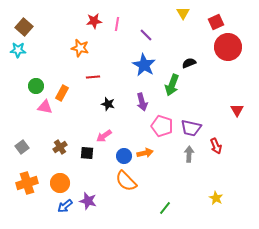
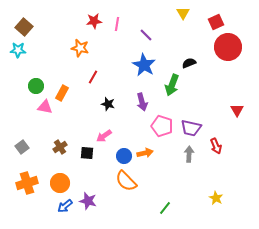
red line: rotated 56 degrees counterclockwise
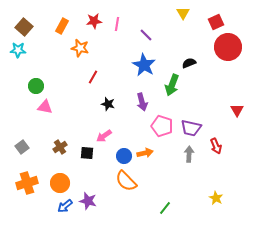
orange rectangle: moved 67 px up
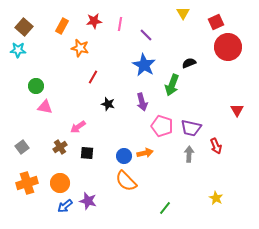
pink line: moved 3 px right
pink arrow: moved 26 px left, 9 px up
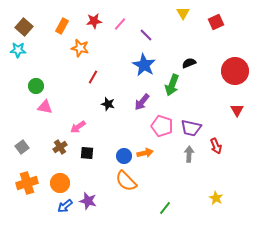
pink line: rotated 32 degrees clockwise
red circle: moved 7 px right, 24 px down
purple arrow: rotated 54 degrees clockwise
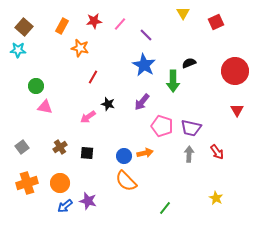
green arrow: moved 1 px right, 4 px up; rotated 20 degrees counterclockwise
pink arrow: moved 10 px right, 10 px up
red arrow: moved 1 px right, 6 px down; rotated 14 degrees counterclockwise
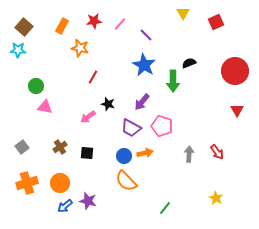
purple trapezoid: moved 60 px left; rotated 15 degrees clockwise
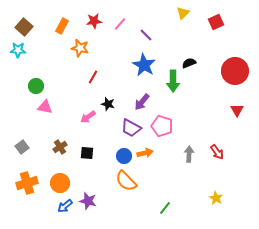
yellow triangle: rotated 16 degrees clockwise
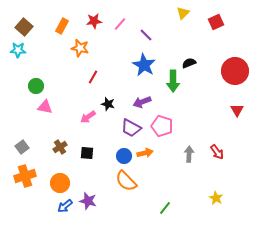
purple arrow: rotated 30 degrees clockwise
orange cross: moved 2 px left, 7 px up
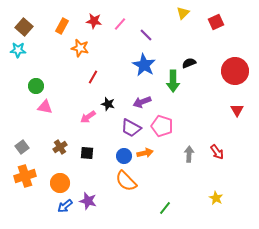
red star: rotated 14 degrees clockwise
